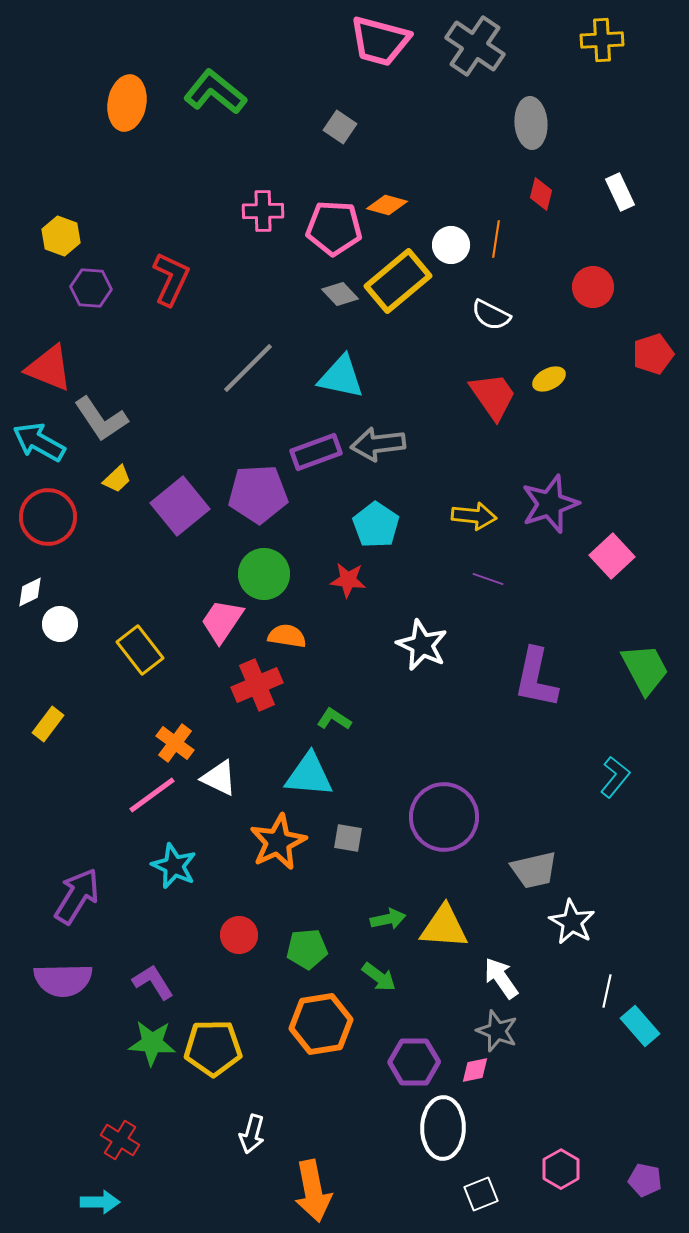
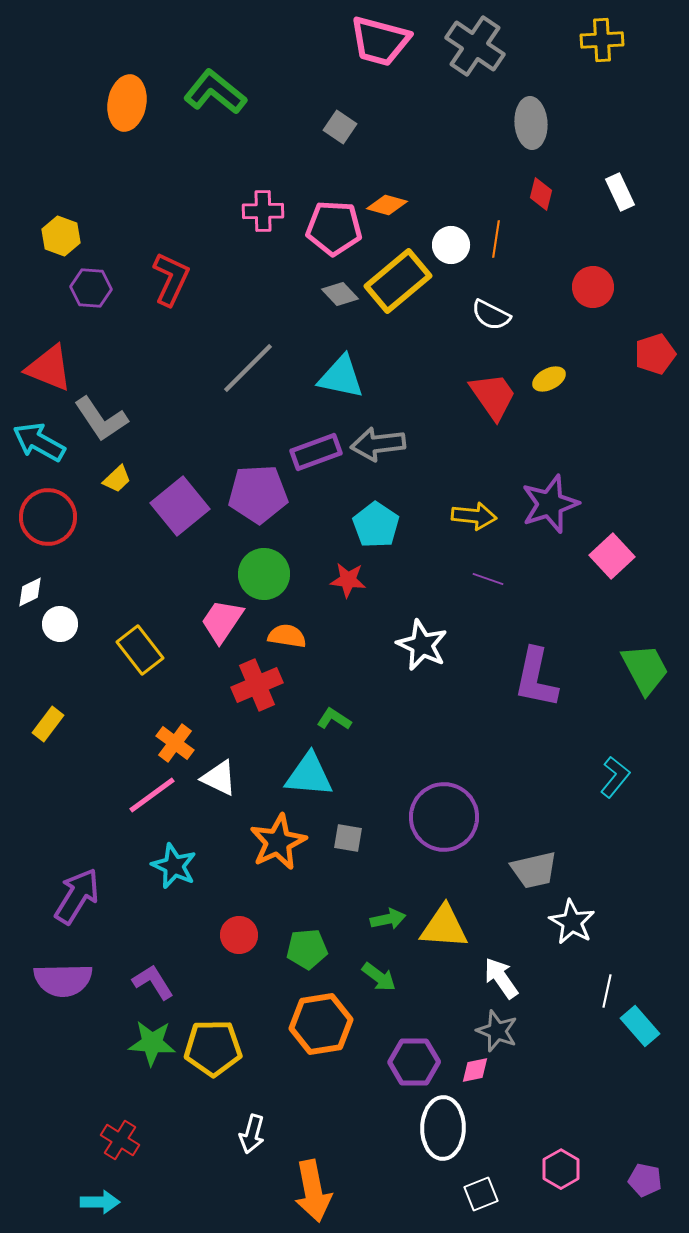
red pentagon at (653, 354): moved 2 px right
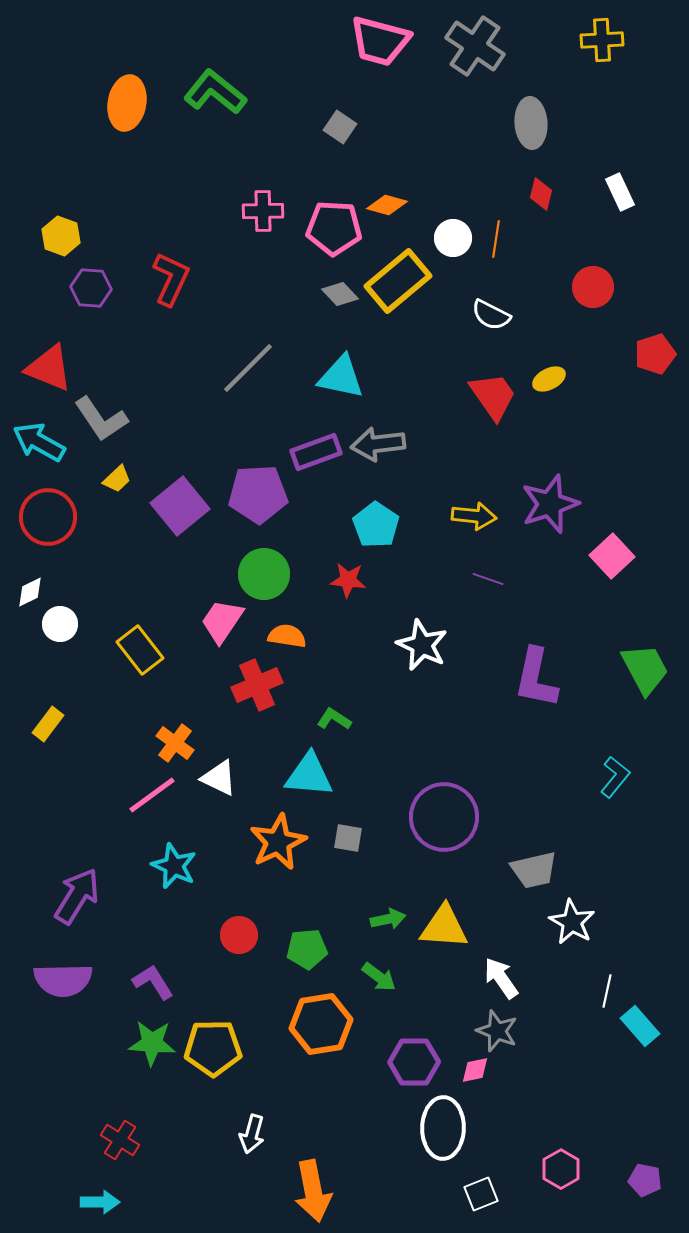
white circle at (451, 245): moved 2 px right, 7 px up
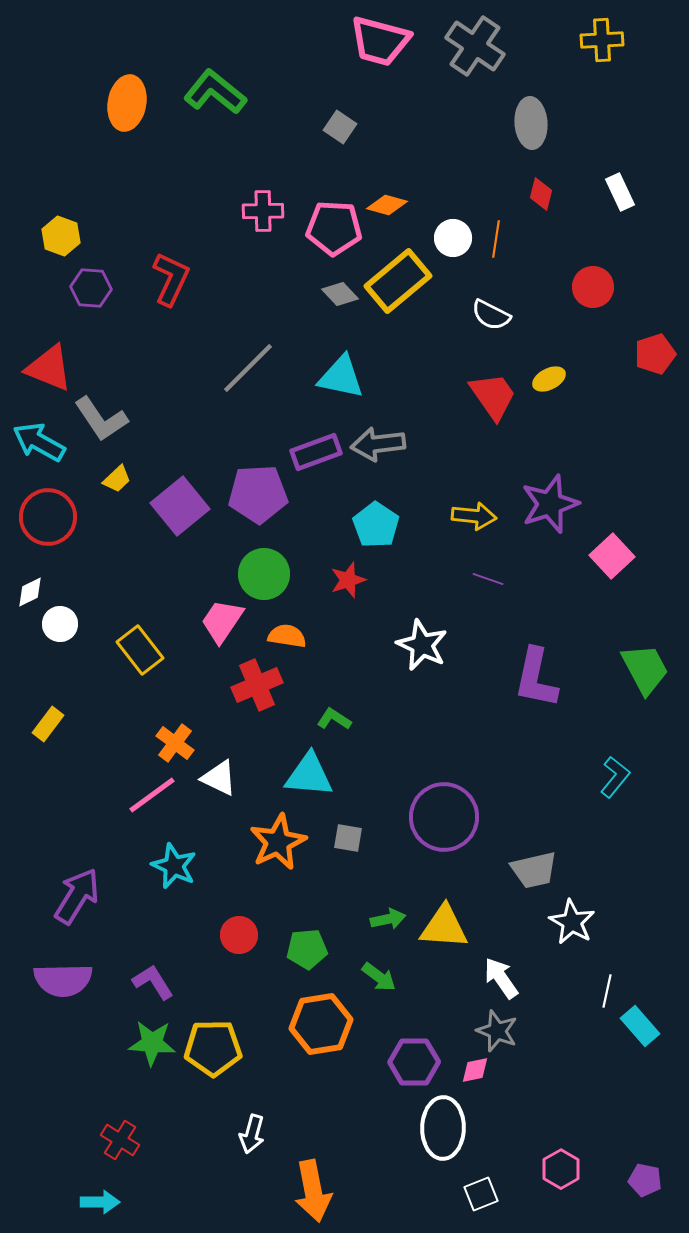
red star at (348, 580): rotated 24 degrees counterclockwise
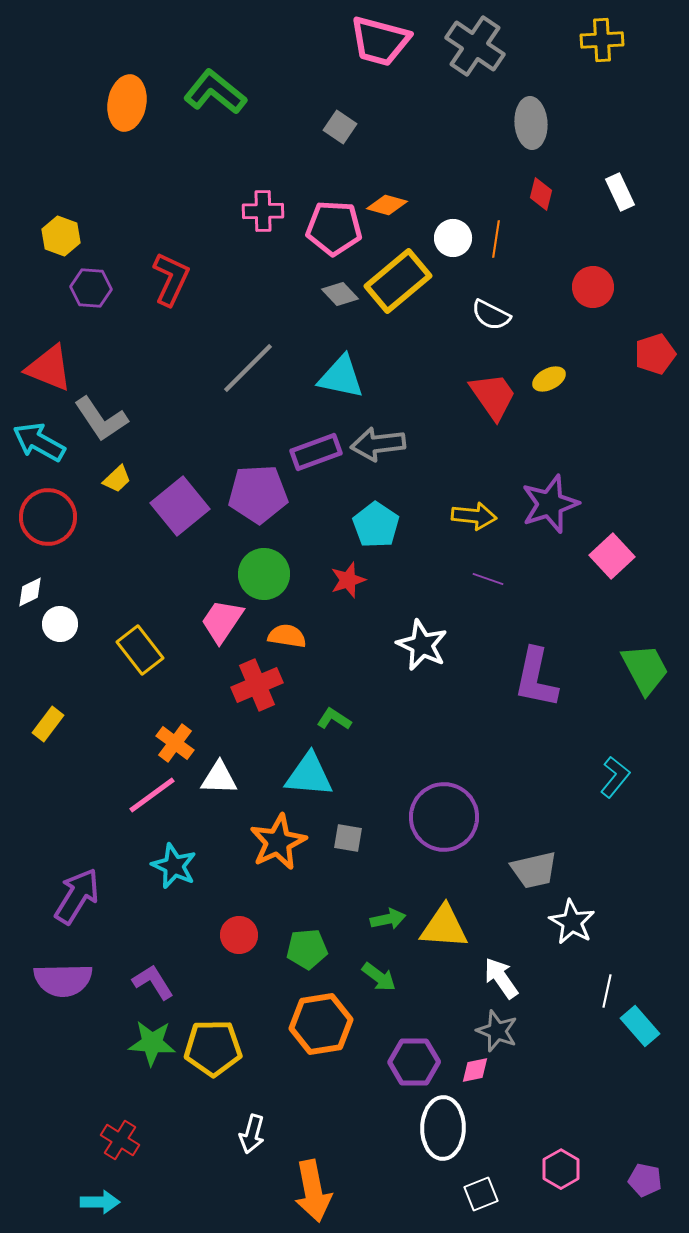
white triangle at (219, 778): rotated 24 degrees counterclockwise
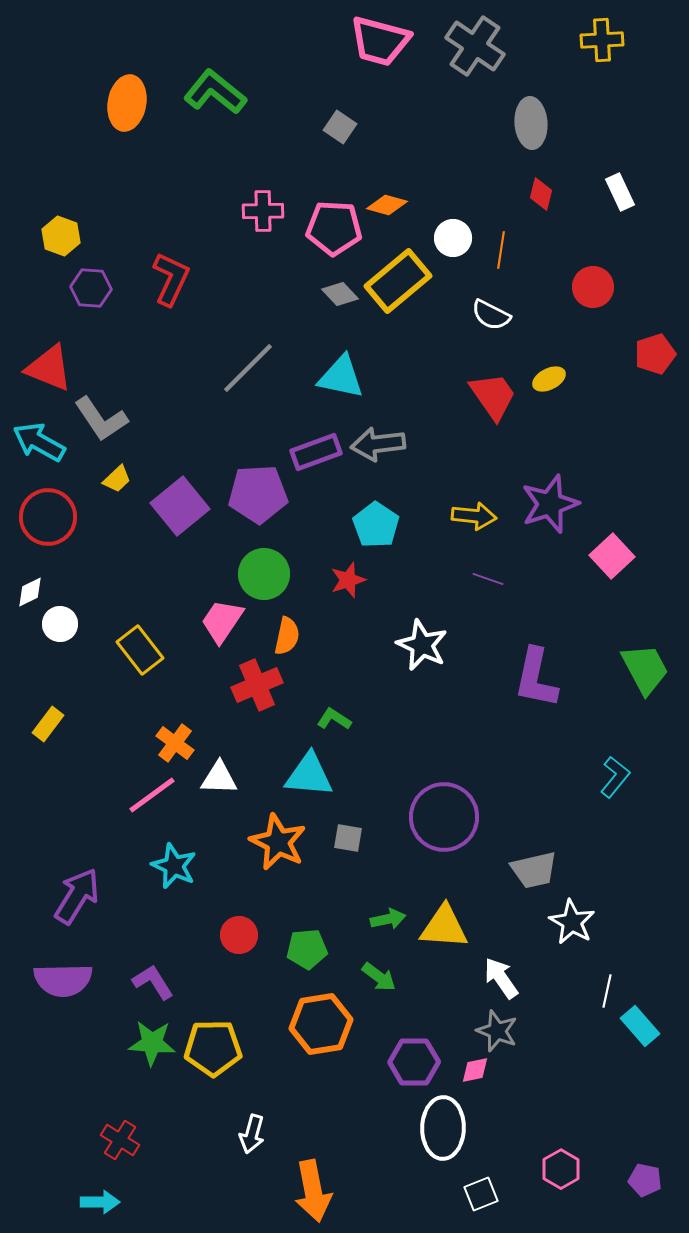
orange line at (496, 239): moved 5 px right, 11 px down
orange semicircle at (287, 636): rotated 93 degrees clockwise
orange star at (278, 842): rotated 20 degrees counterclockwise
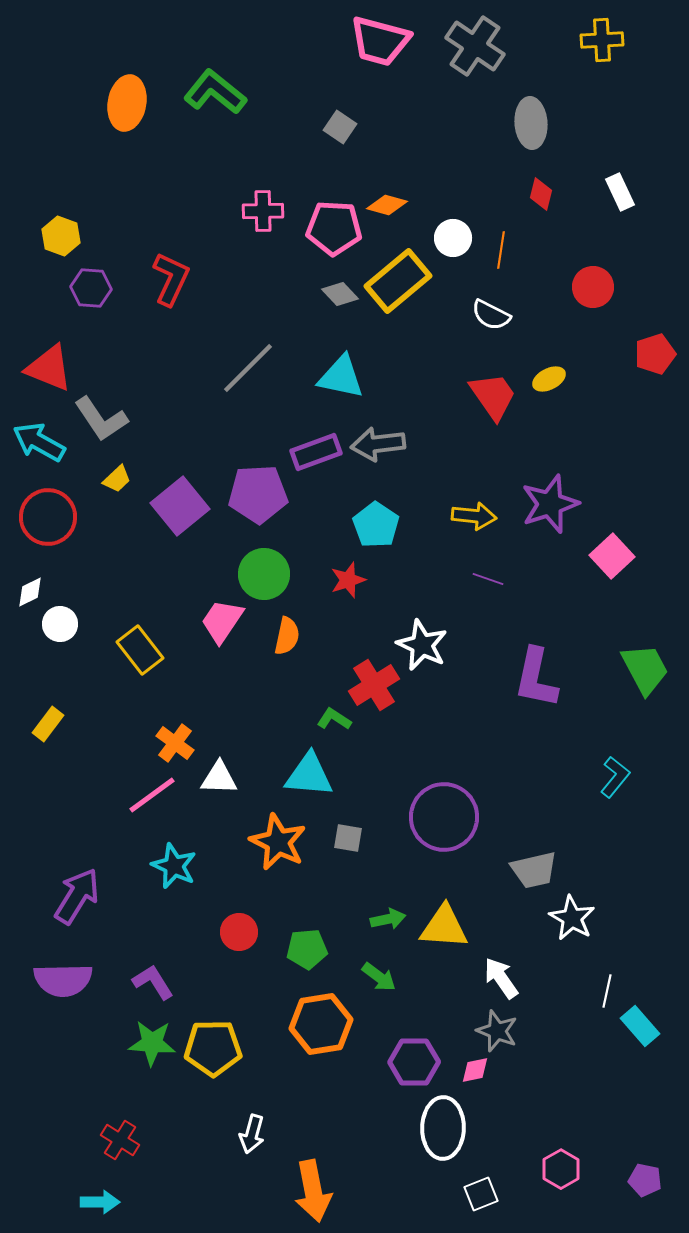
red cross at (257, 685): moved 117 px right; rotated 9 degrees counterclockwise
white star at (572, 922): moved 4 px up
red circle at (239, 935): moved 3 px up
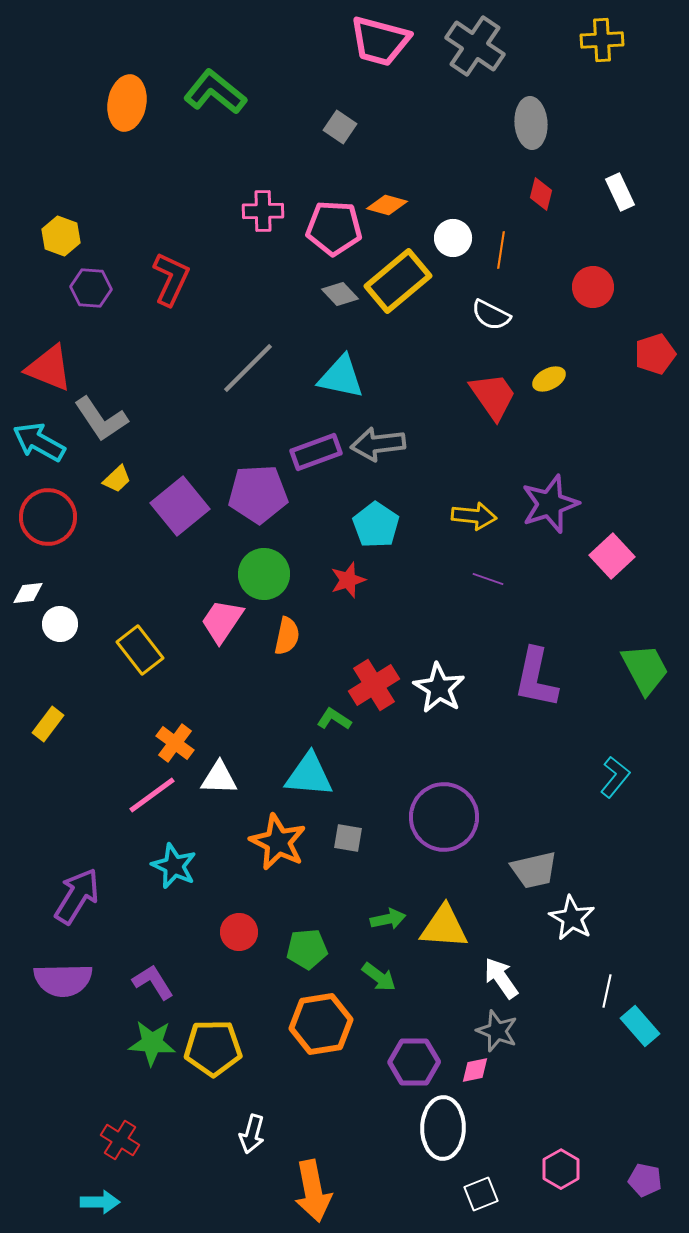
white diamond at (30, 592): moved 2 px left, 1 px down; rotated 20 degrees clockwise
white star at (422, 645): moved 17 px right, 43 px down; rotated 6 degrees clockwise
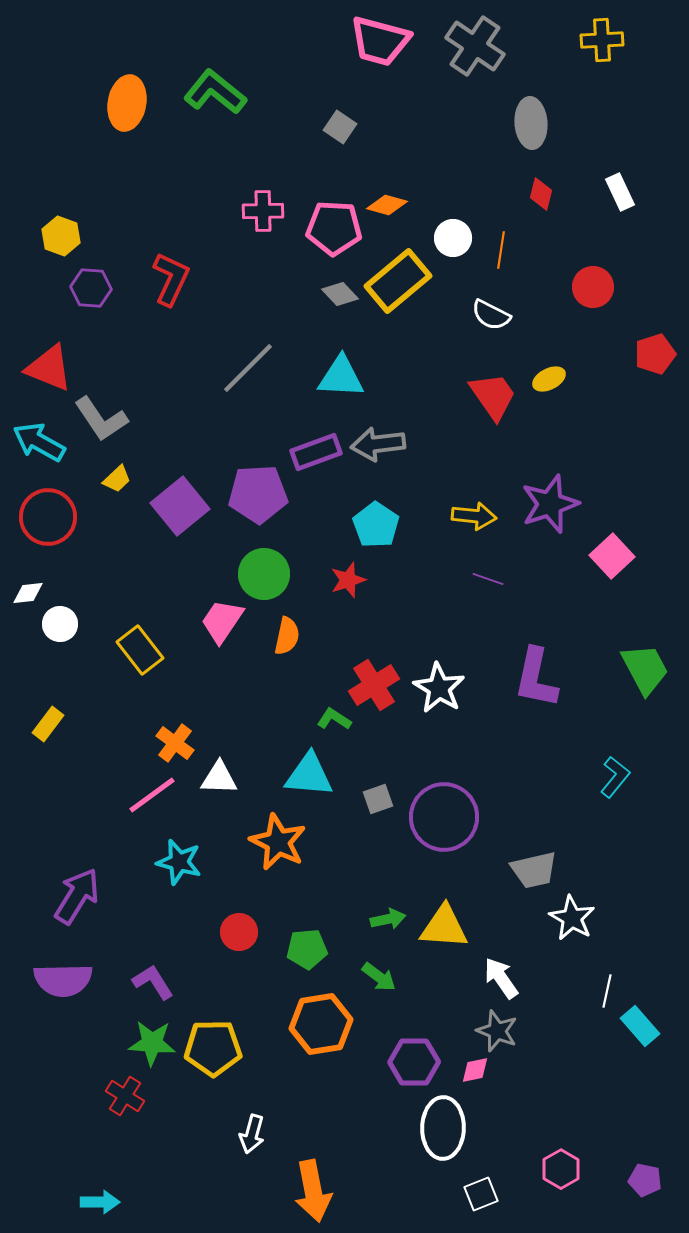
cyan triangle at (341, 377): rotated 9 degrees counterclockwise
gray square at (348, 838): moved 30 px right, 39 px up; rotated 28 degrees counterclockwise
cyan star at (174, 866): moved 5 px right, 4 px up; rotated 9 degrees counterclockwise
red cross at (120, 1140): moved 5 px right, 44 px up
